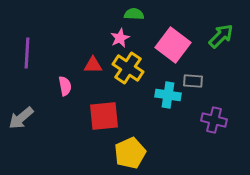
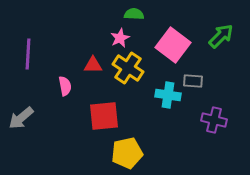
purple line: moved 1 px right, 1 px down
yellow pentagon: moved 3 px left; rotated 12 degrees clockwise
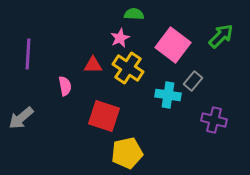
gray rectangle: rotated 54 degrees counterclockwise
red square: rotated 24 degrees clockwise
